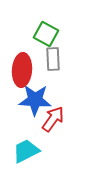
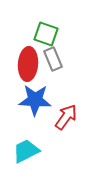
green square: rotated 10 degrees counterclockwise
gray rectangle: rotated 20 degrees counterclockwise
red ellipse: moved 6 px right, 6 px up
red arrow: moved 13 px right, 2 px up
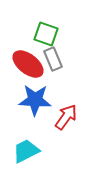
red ellipse: rotated 56 degrees counterclockwise
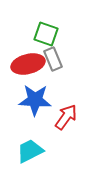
red ellipse: rotated 52 degrees counterclockwise
cyan trapezoid: moved 4 px right
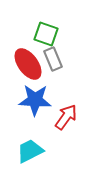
red ellipse: rotated 68 degrees clockwise
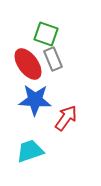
red arrow: moved 1 px down
cyan trapezoid: rotated 8 degrees clockwise
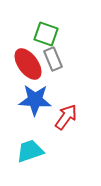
red arrow: moved 1 px up
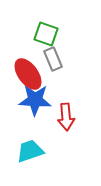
red ellipse: moved 10 px down
red arrow: rotated 140 degrees clockwise
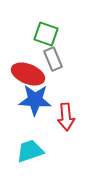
red ellipse: rotated 32 degrees counterclockwise
